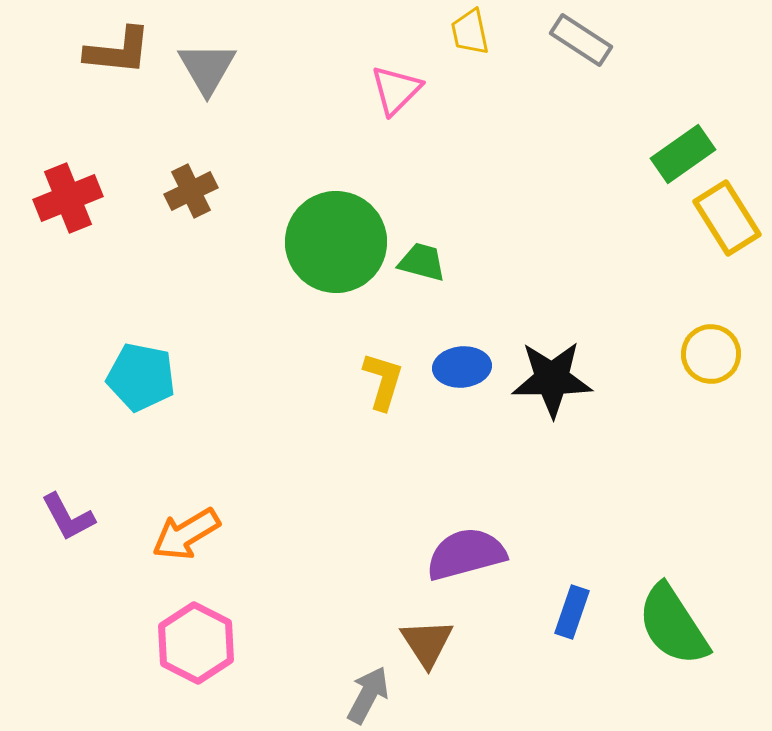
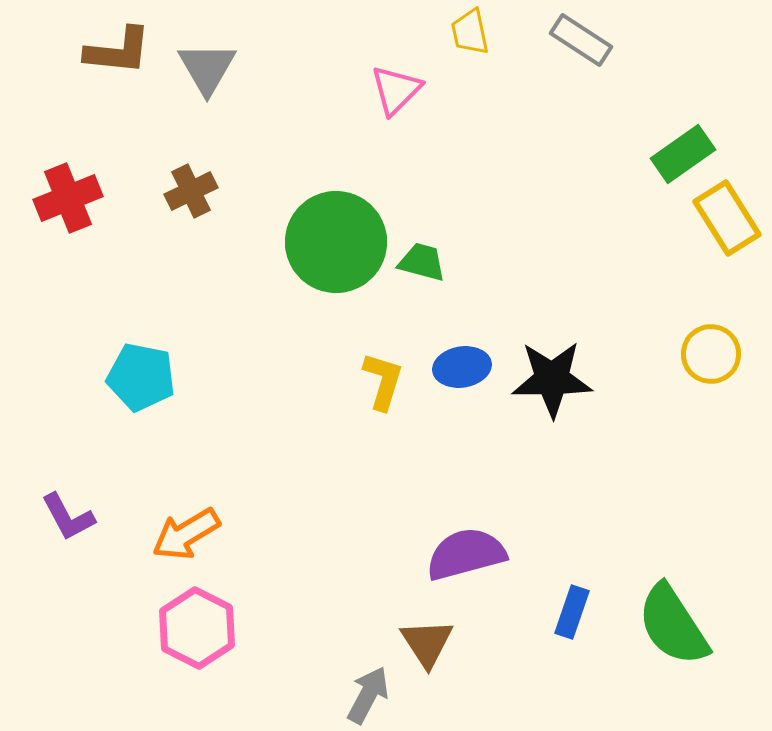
blue ellipse: rotated 4 degrees counterclockwise
pink hexagon: moved 1 px right, 15 px up
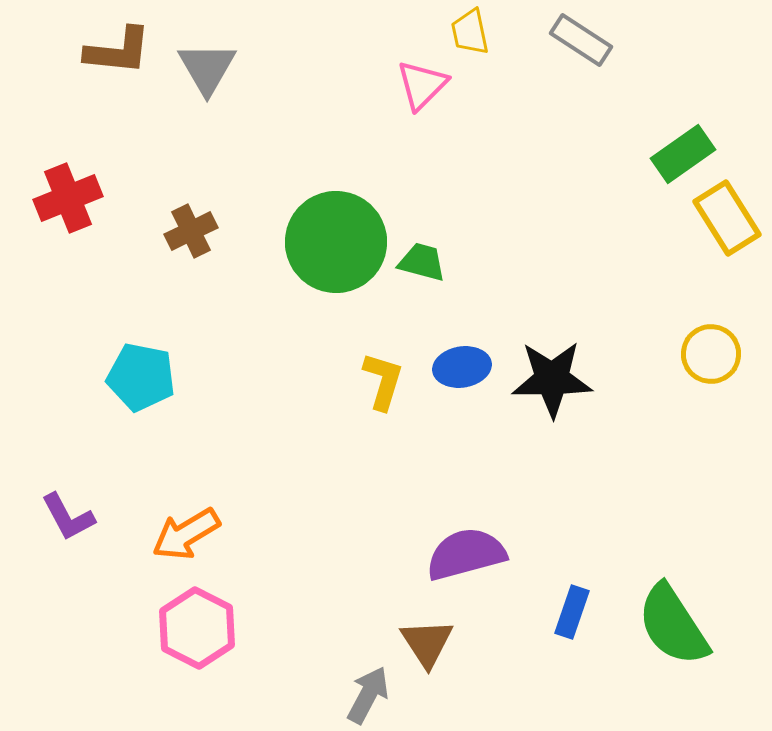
pink triangle: moved 26 px right, 5 px up
brown cross: moved 40 px down
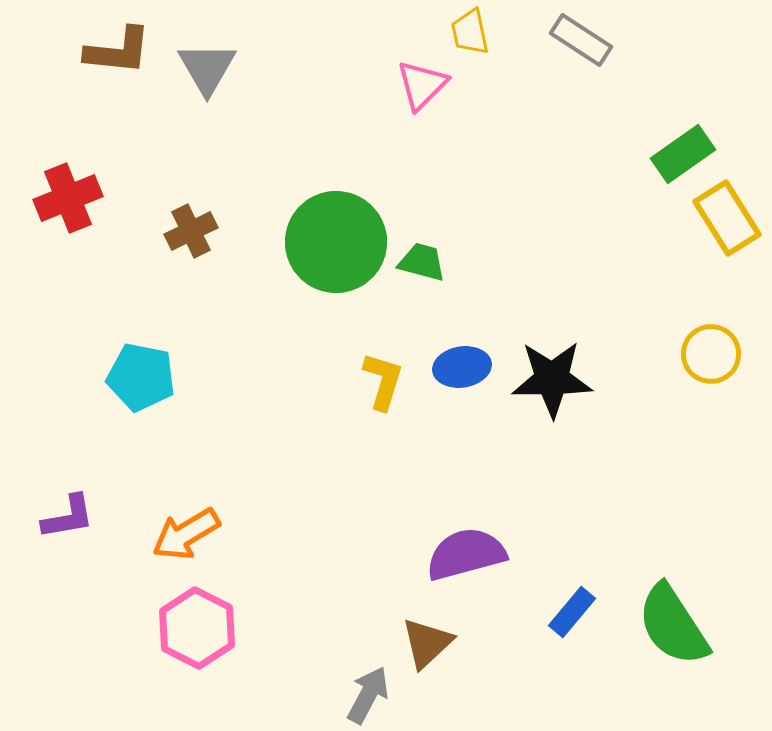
purple L-shape: rotated 72 degrees counterclockwise
blue rectangle: rotated 21 degrees clockwise
brown triangle: rotated 20 degrees clockwise
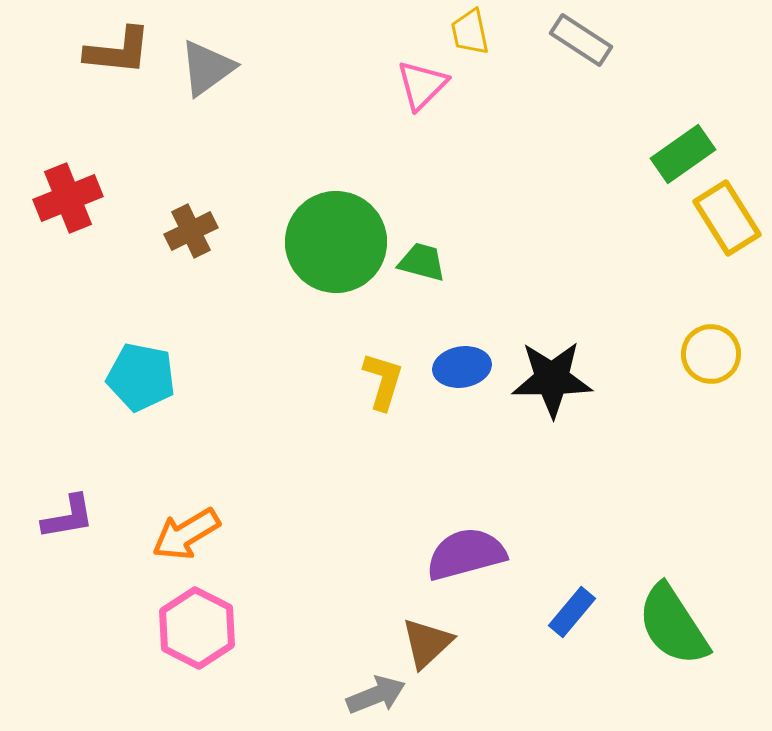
gray triangle: rotated 24 degrees clockwise
gray arrow: moved 8 px right; rotated 40 degrees clockwise
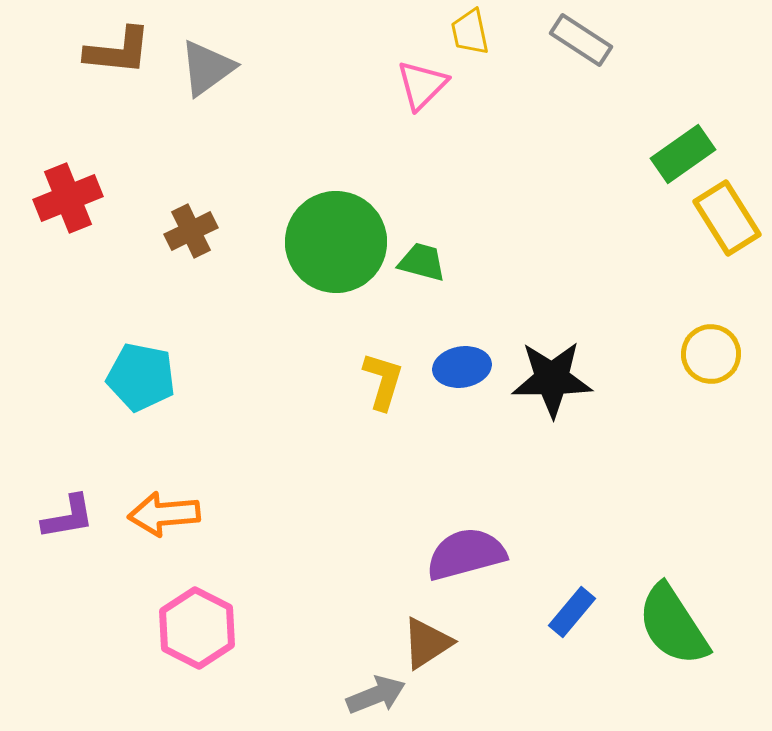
orange arrow: moved 22 px left, 20 px up; rotated 26 degrees clockwise
brown triangle: rotated 10 degrees clockwise
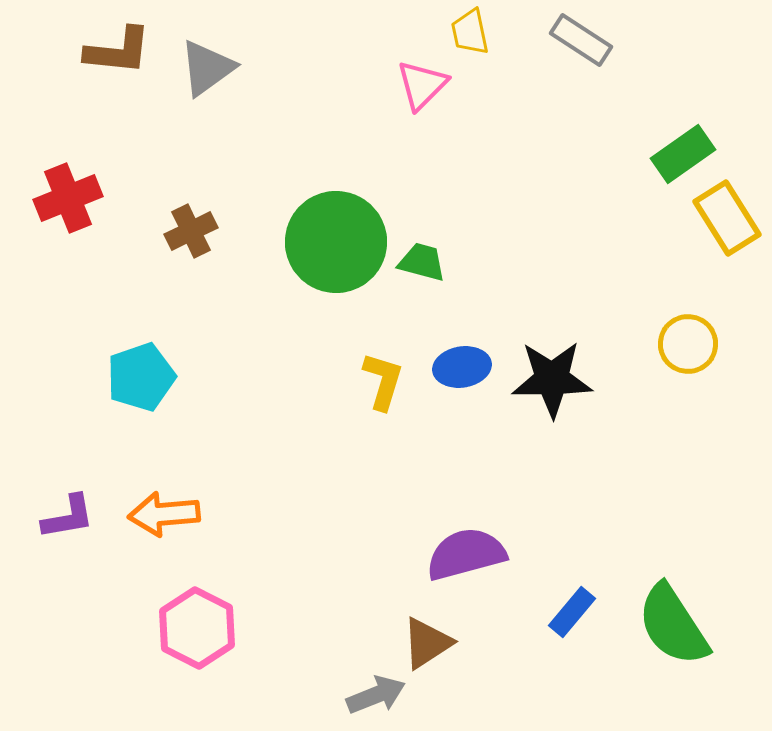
yellow circle: moved 23 px left, 10 px up
cyan pentagon: rotated 30 degrees counterclockwise
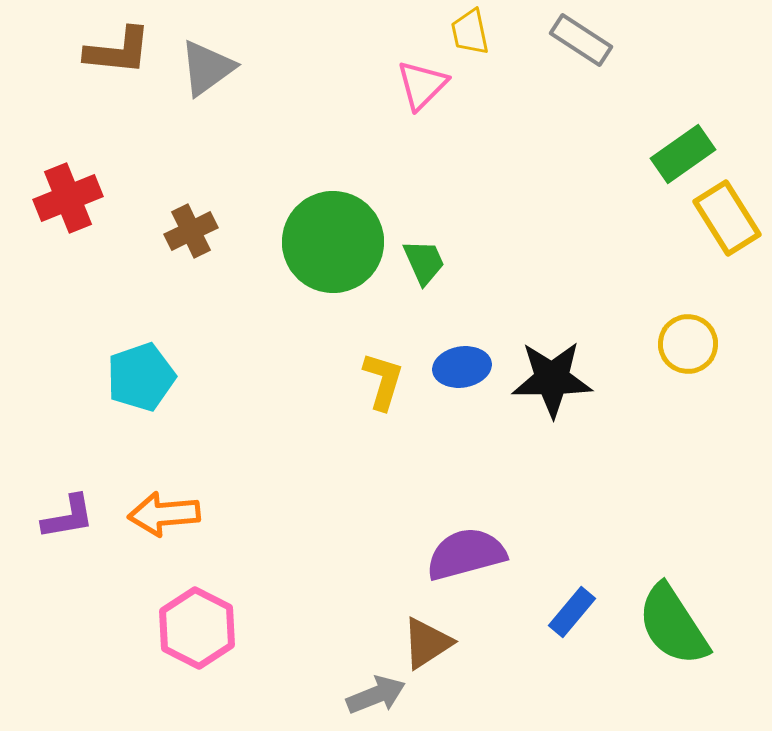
green circle: moved 3 px left
green trapezoid: moved 2 px right; rotated 51 degrees clockwise
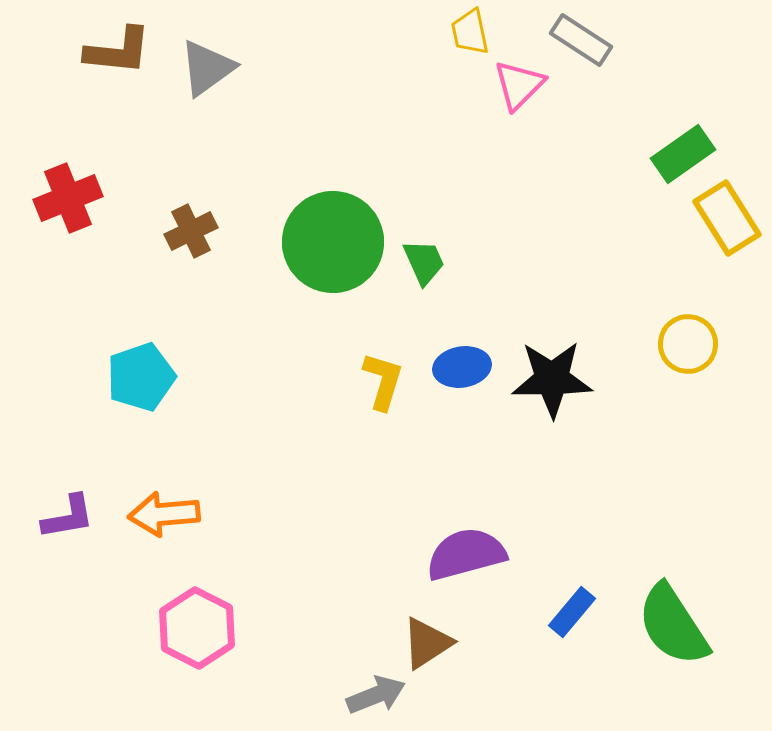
pink triangle: moved 97 px right
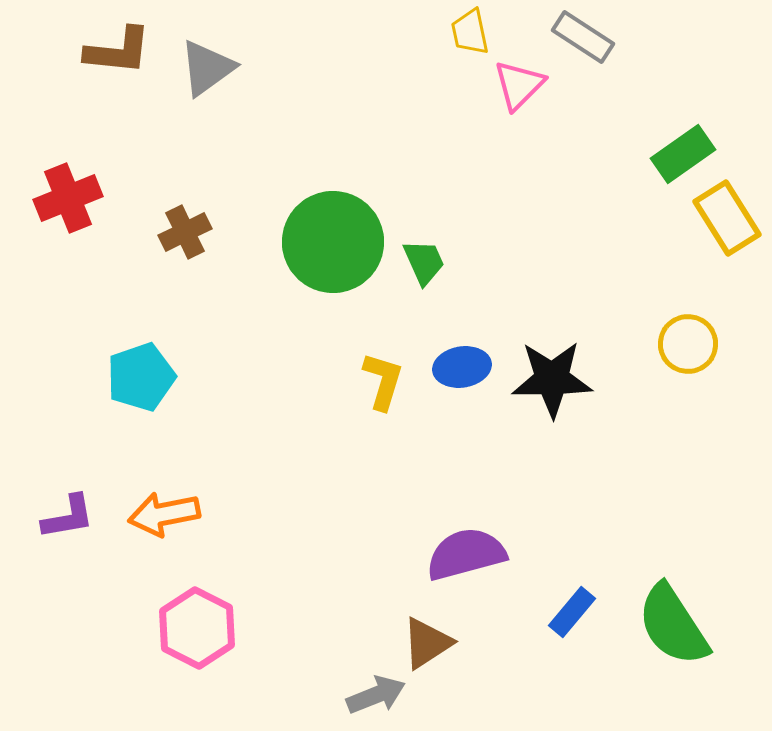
gray rectangle: moved 2 px right, 3 px up
brown cross: moved 6 px left, 1 px down
orange arrow: rotated 6 degrees counterclockwise
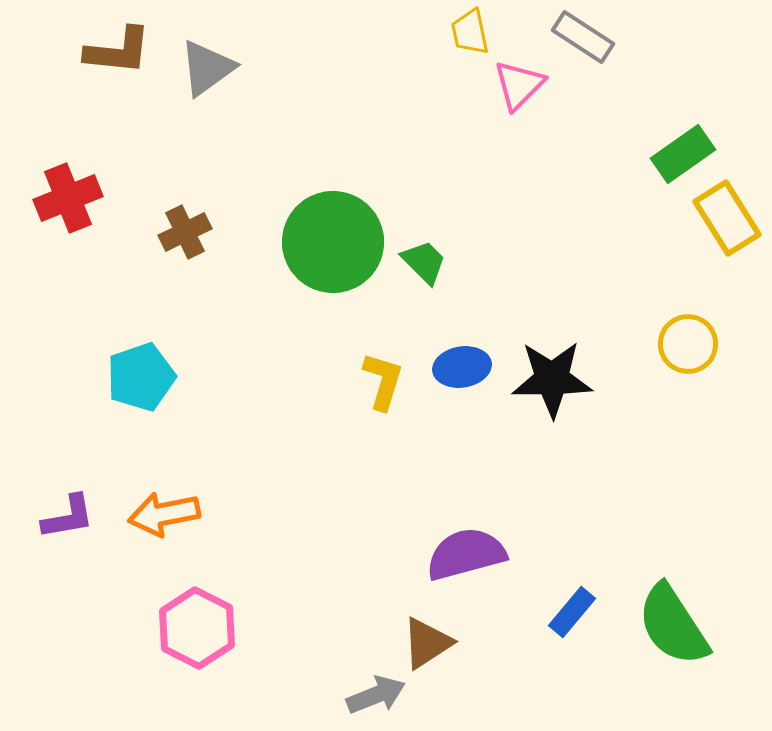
green trapezoid: rotated 21 degrees counterclockwise
